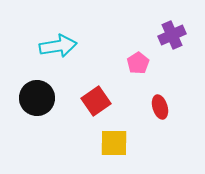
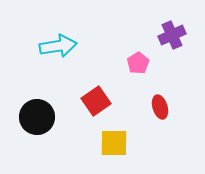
black circle: moved 19 px down
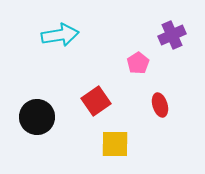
cyan arrow: moved 2 px right, 11 px up
red ellipse: moved 2 px up
yellow square: moved 1 px right, 1 px down
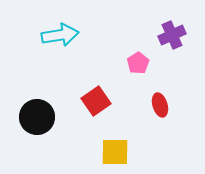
yellow square: moved 8 px down
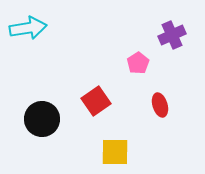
cyan arrow: moved 32 px left, 7 px up
black circle: moved 5 px right, 2 px down
